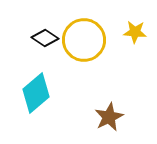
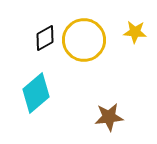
black diamond: rotated 64 degrees counterclockwise
brown star: rotated 20 degrees clockwise
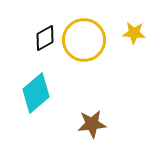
yellow star: moved 1 px left, 1 px down
brown star: moved 17 px left, 7 px down
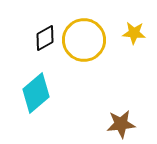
brown star: moved 29 px right
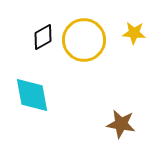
black diamond: moved 2 px left, 1 px up
cyan diamond: moved 4 px left, 2 px down; rotated 60 degrees counterclockwise
brown star: rotated 16 degrees clockwise
